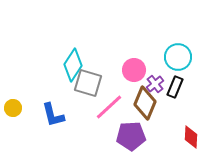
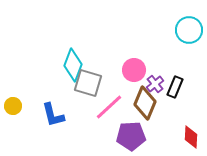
cyan circle: moved 11 px right, 27 px up
cyan diamond: rotated 12 degrees counterclockwise
yellow circle: moved 2 px up
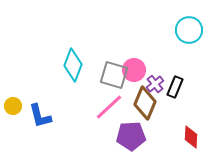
gray square: moved 26 px right, 8 px up
blue L-shape: moved 13 px left, 1 px down
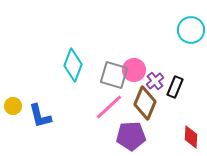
cyan circle: moved 2 px right
purple cross: moved 3 px up
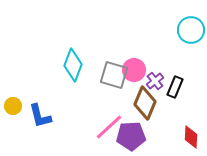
pink line: moved 20 px down
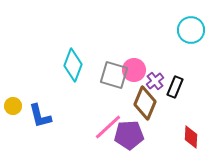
pink line: moved 1 px left
purple pentagon: moved 2 px left, 1 px up
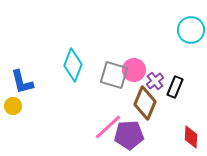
blue L-shape: moved 18 px left, 34 px up
